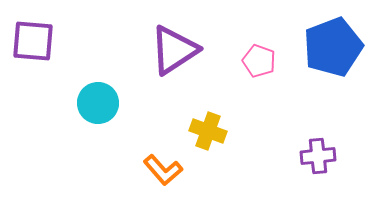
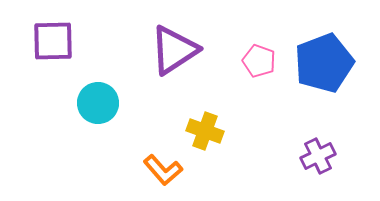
purple square: moved 20 px right; rotated 6 degrees counterclockwise
blue pentagon: moved 9 px left, 16 px down
yellow cross: moved 3 px left
purple cross: rotated 20 degrees counterclockwise
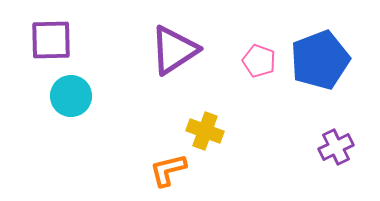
purple square: moved 2 px left, 1 px up
blue pentagon: moved 4 px left, 3 px up
cyan circle: moved 27 px left, 7 px up
purple cross: moved 18 px right, 9 px up
orange L-shape: moved 5 px right; rotated 117 degrees clockwise
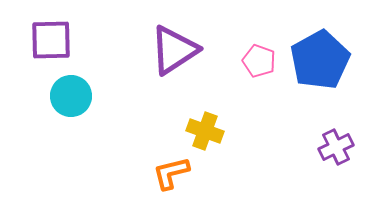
blue pentagon: rotated 8 degrees counterclockwise
orange L-shape: moved 3 px right, 3 px down
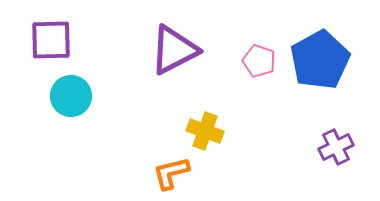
purple triangle: rotated 6 degrees clockwise
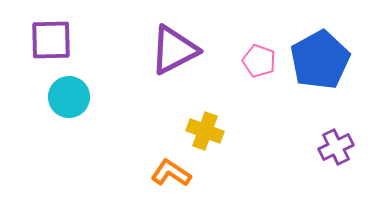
cyan circle: moved 2 px left, 1 px down
orange L-shape: rotated 48 degrees clockwise
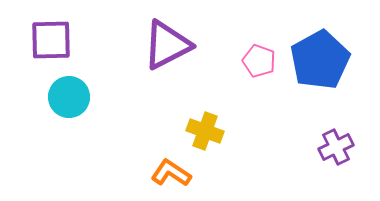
purple triangle: moved 7 px left, 5 px up
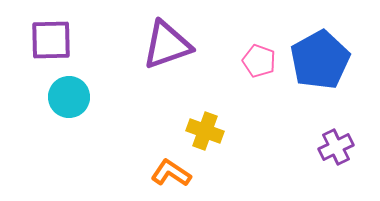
purple triangle: rotated 8 degrees clockwise
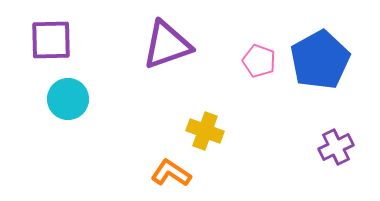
cyan circle: moved 1 px left, 2 px down
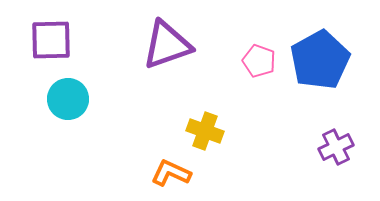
orange L-shape: rotated 9 degrees counterclockwise
